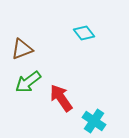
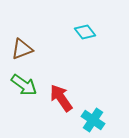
cyan diamond: moved 1 px right, 1 px up
green arrow: moved 4 px left, 3 px down; rotated 108 degrees counterclockwise
cyan cross: moved 1 px left, 1 px up
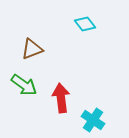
cyan diamond: moved 8 px up
brown triangle: moved 10 px right
red arrow: rotated 28 degrees clockwise
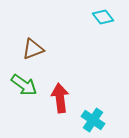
cyan diamond: moved 18 px right, 7 px up
brown triangle: moved 1 px right
red arrow: moved 1 px left
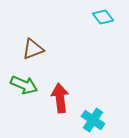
green arrow: rotated 12 degrees counterclockwise
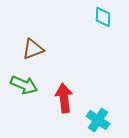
cyan diamond: rotated 40 degrees clockwise
red arrow: moved 4 px right
cyan cross: moved 5 px right
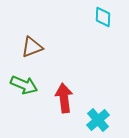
brown triangle: moved 1 px left, 2 px up
cyan cross: rotated 15 degrees clockwise
